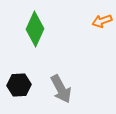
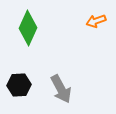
orange arrow: moved 6 px left
green diamond: moved 7 px left, 1 px up
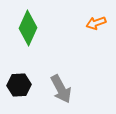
orange arrow: moved 2 px down
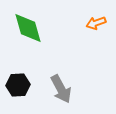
green diamond: rotated 40 degrees counterclockwise
black hexagon: moved 1 px left
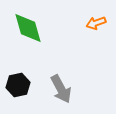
black hexagon: rotated 10 degrees counterclockwise
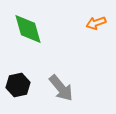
green diamond: moved 1 px down
gray arrow: moved 1 px up; rotated 12 degrees counterclockwise
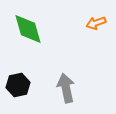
gray arrow: moved 5 px right; rotated 152 degrees counterclockwise
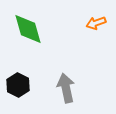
black hexagon: rotated 20 degrees counterclockwise
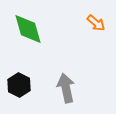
orange arrow: rotated 120 degrees counterclockwise
black hexagon: moved 1 px right
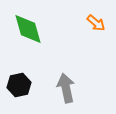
black hexagon: rotated 20 degrees clockwise
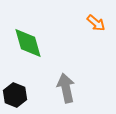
green diamond: moved 14 px down
black hexagon: moved 4 px left, 10 px down; rotated 25 degrees counterclockwise
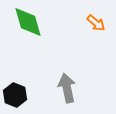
green diamond: moved 21 px up
gray arrow: moved 1 px right
